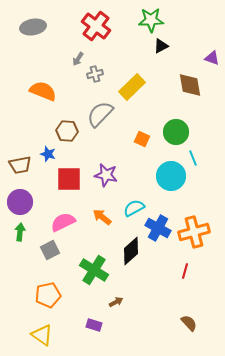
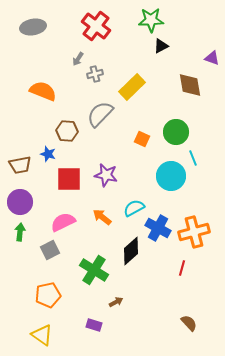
red line: moved 3 px left, 3 px up
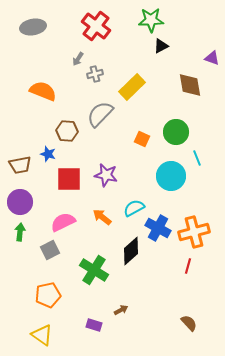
cyan line: moved 4 px right
red line: moved 6 px right, 2 px up
brown arrow: moved 5 px right, 8 px down
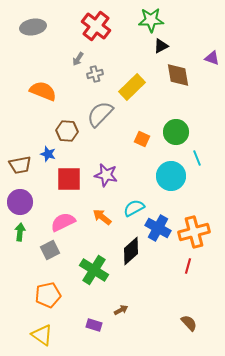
brown diamond: moved 12 px left, 10 px up
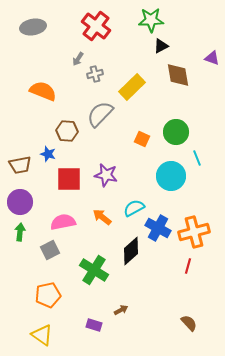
pink semicircle: rotated 15 degrees clockwise
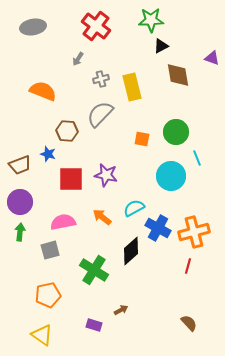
gray cross: moved 6 px right, 5 px down
yellow rectangle: rotated 60 degrees counterclockwise
orange square: rotated 14 degrees counterclockwise
brown trapezoid: rotated 10 degrees counterclockwise
red square: moved 2 px right
gray square: rotated 12 degrees clockwise
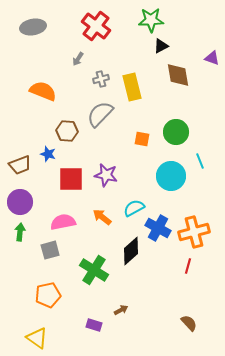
cyan line: moved 3 px right, 3 px down
yellow triangle: moved 5 px left, 3 px down
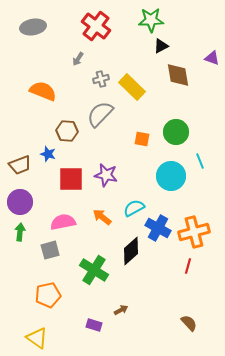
yellow rectangle: rotated 32 degrees counterclockwise
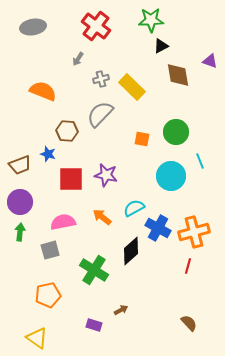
purple triangle: moved 2 px left, 3 px down
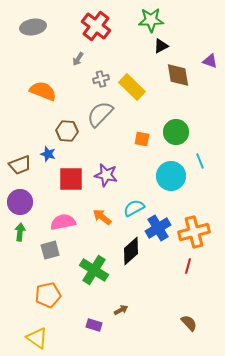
blue cross: rotated 30 degrees clockwise
